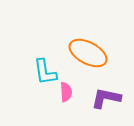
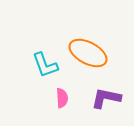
cyan L-shape: moved 7 px up; rotated 12 degrees counterclockwise
pink semicircle: moved 4 px left, 6 px down
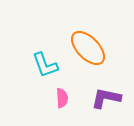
orange ellipse: moved 5 px up; rotated 18 degrees clockwise
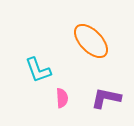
orange ellipse: moved 3 px right, 7 px up
cyan L-shape: moved 7 px left, 5 px down
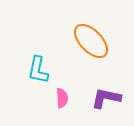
cyan L-shape: rotated 32 degrees clockwise
